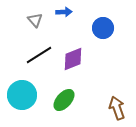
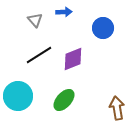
cyan circle: moved 4 px left, 1 px down
brown arrow: rotated 10 degrees clockwise
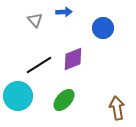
black line: moved 10 px down
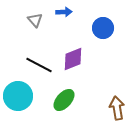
black line: rotated 60 degrees clockwise
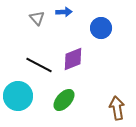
gray triangle: moved 2 px right, 2 px up
blue circle: moved 2 px left
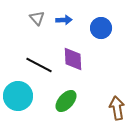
blue arrow: moved 8 px down
purple diamond: rotated 70 degrees counterclockwise
green ellipse: moved 2 px right, 1 px down
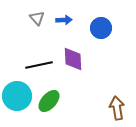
black line: rotated 40 degrees counterclockwise
cyan circle: moved 1 px left
green ellipse: moved 17 px left
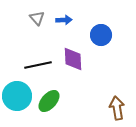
blue circle: moved 7 px down
black line: moved 1 px left
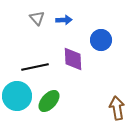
blue circle: moved 5 px down
black line: moved 3 px left, 2 px down
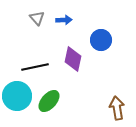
purple diamond: rotated 15 degrees clockwise
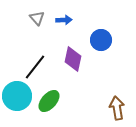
black line: rotated 40 degrees counterclockwise
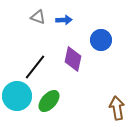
gray triangle: moved 1 px right, 1 px up; rotated 28 degrees counterclockwise
